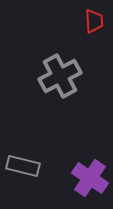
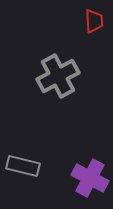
gray cross: moved 2 px left
purple cross: rotated 6 degrees counterclockwise
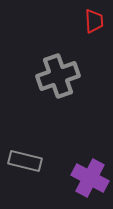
gray cross: rotated 9 degrees clockwise
gray rectangle: moved 2 px right, 5 px up
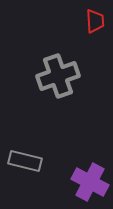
red trapezoid: moved 1 px right
purple cross: moved 4 px down
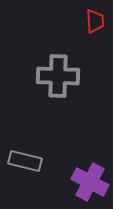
gray cross: rotated 21 degrees clockwise
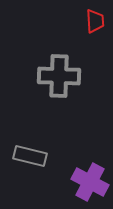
gray cross: moved 1 px right
gray rectangle: moved 5 px right, 5 px up
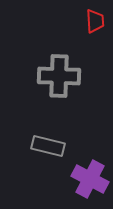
gray rectangle: moved 18 px right, 10 px up
purple cross: moved 3 px up
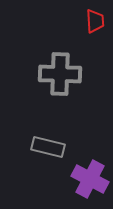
gray cross: moved 1 px right, 2 px up
gray rectangle: moved 1 px down
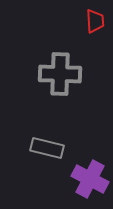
gray rectangle: moved 1 px left, 1 px down
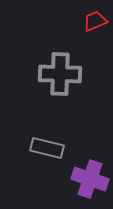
red trapezoid: rotated 110 degrees counterclockwise
purple cross: rotated 9 degrees counterclockwise
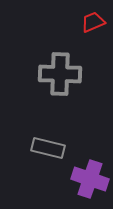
red trapezoid: moved 2 px left, 1 px down
gray rectangle: moved 1 px right
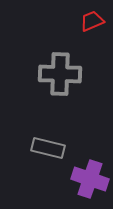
red trapezoid: moved 1 px left, 1 px up
